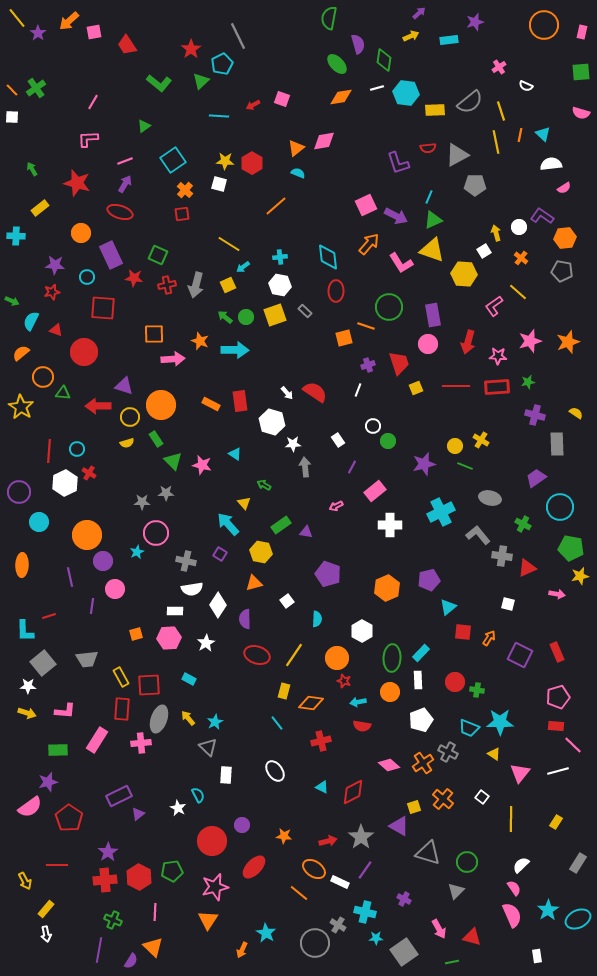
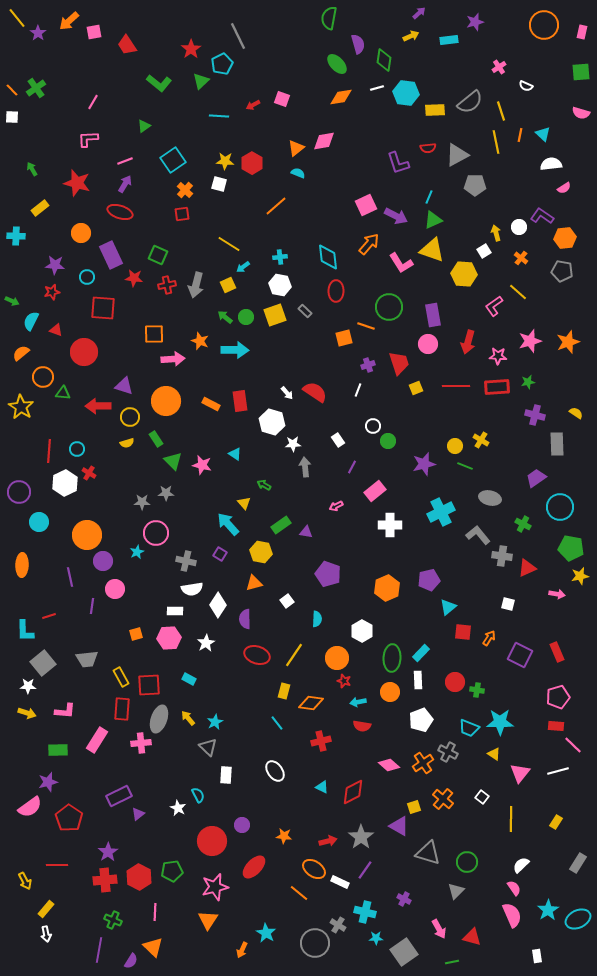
orange circle at (161, 405): moved 5 px right, 4 px up
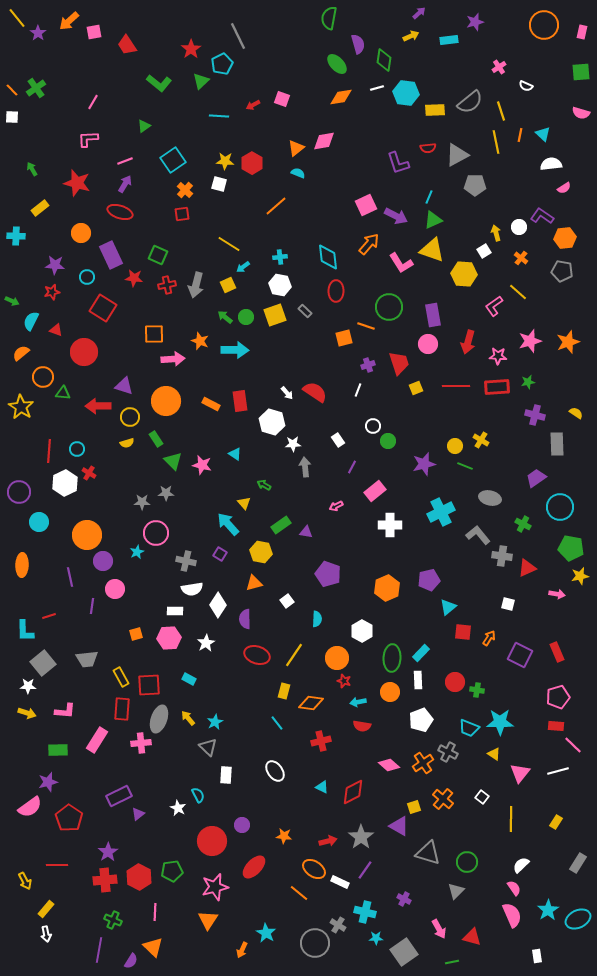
red square at (103, 308): rotated 28 degrees clockwise
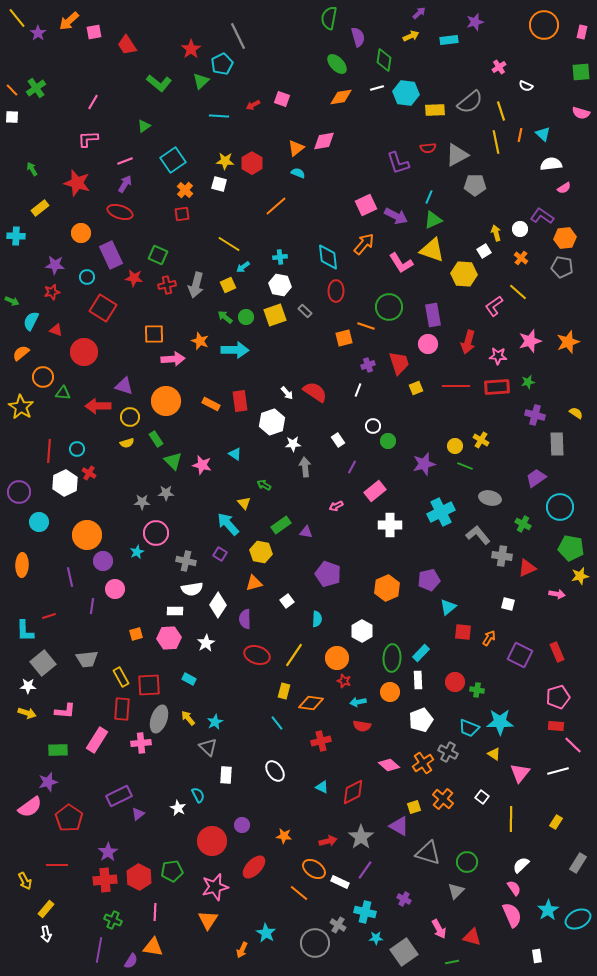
purple semicircle at (358, 44): moved 7 px up
white circle at (519, 227): moved 1 px right, 2 px down
orange arrow at (369, 244): moved 5 px left
gray pentagon at (562, 271): moved 4 px up
white hexagon at (272, 422): rotated 25 degrees clockwise
orange triangle at (153, 947): rotated 35 degrees counterclockwise
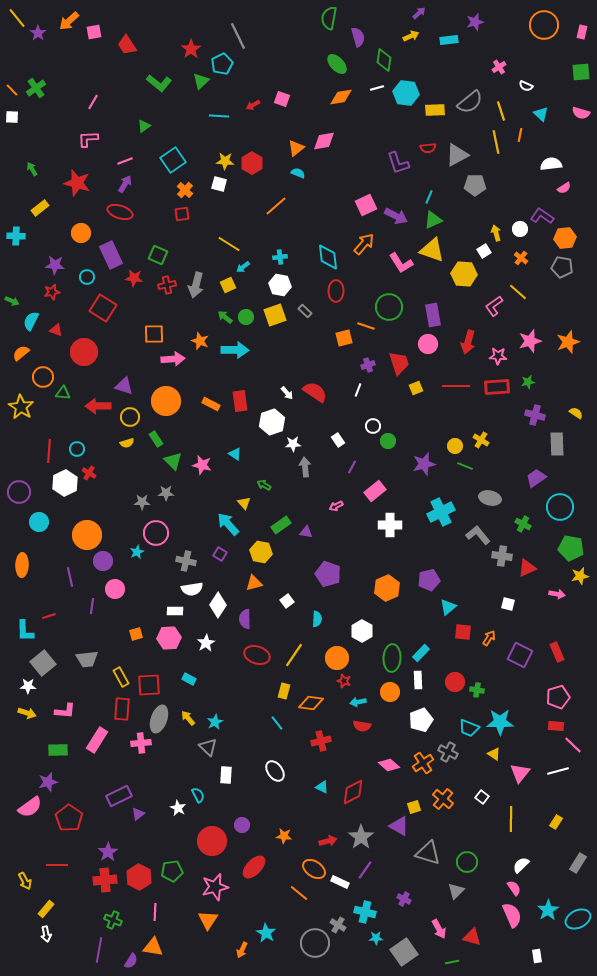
cyan triangle at (543, 134): moved 2 px left, 20 px up
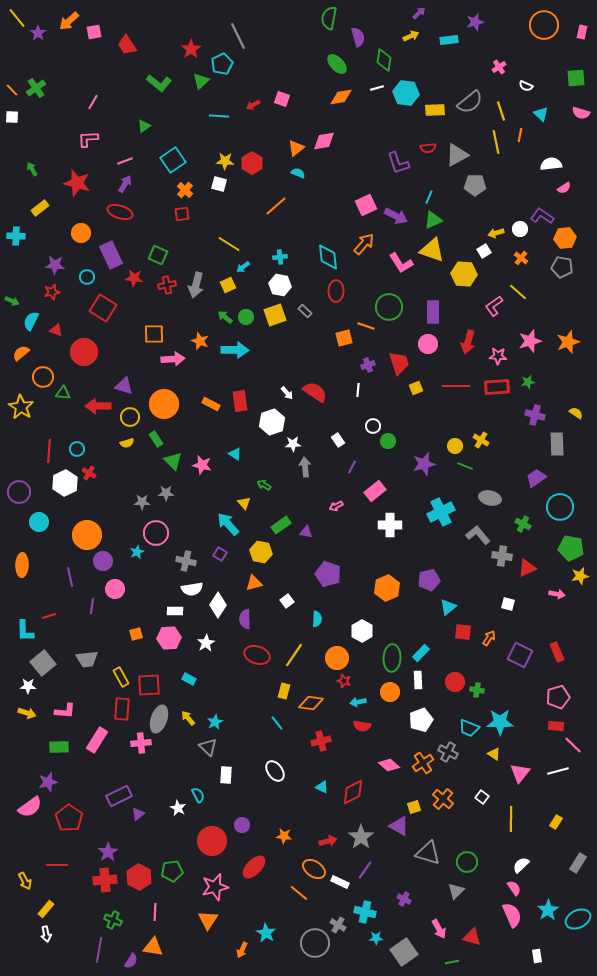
green square at (581, 72): moved 5 px left, 6 px down
yellow arrow at (496, 233): rotated 91 degrees counterclockwise
purple rectangle at (433, 315): moved 3 px up; rotated 10 degrees clockwise
white line at (358, 390): rotated 16 degrees counterclockwise
orange circle at (166, 401): moved 2 px left, 3 px down
green rectangle at (58, 750): moved 1 px right, 3 px up
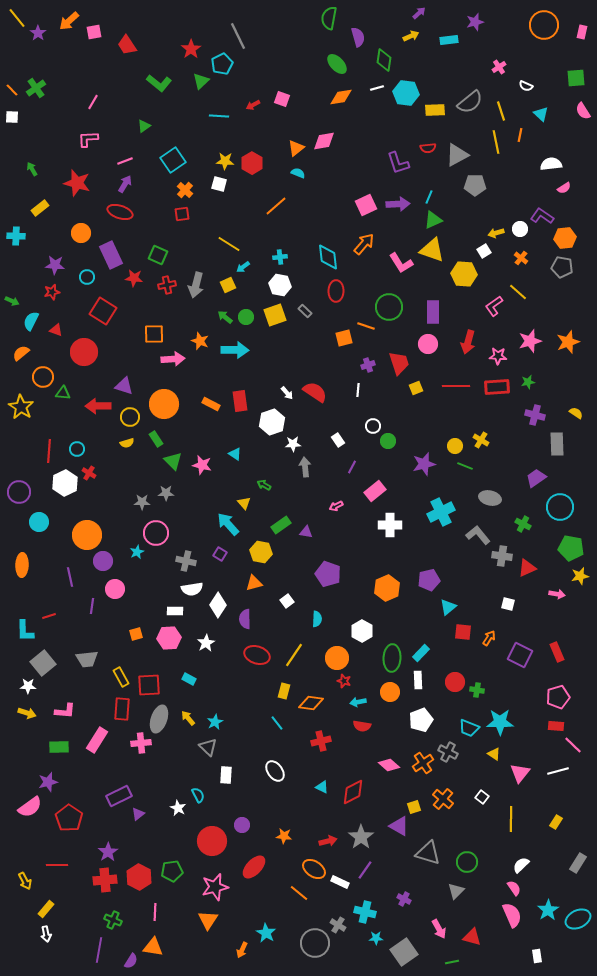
pink semicircle at (581, 113): moved 2 px right, 2 px up; rotated 42 degrees clockwise
purple arrow at (396, 216): moved 2 px right, 12 px up; rotated 30 degrees counterclockwise
red square at (103, 308): moved 3 px down
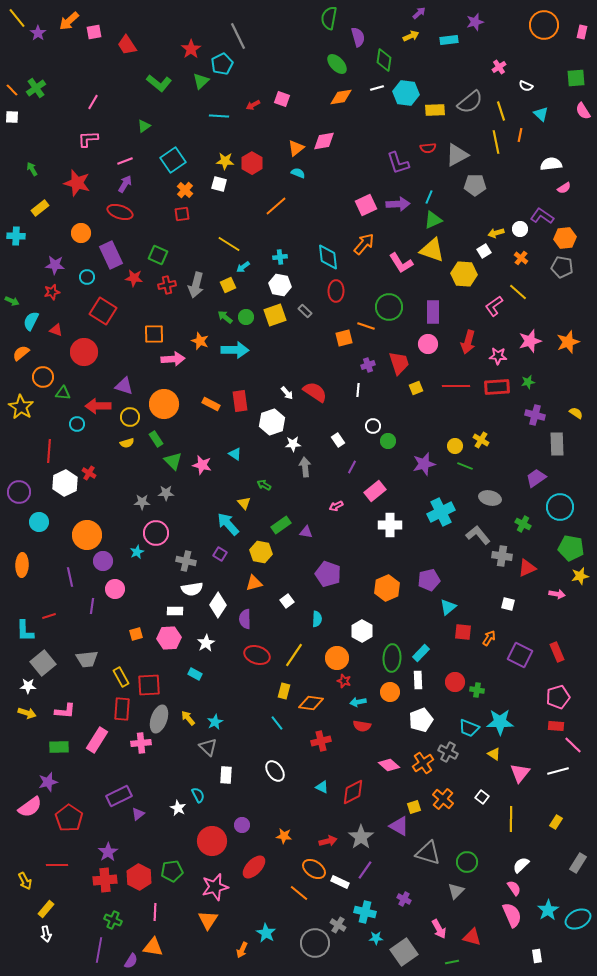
cyan circle at (77, 449): moved 25 px up
cyan rectangle at (189, 679): moved 6 px right, 5 px up
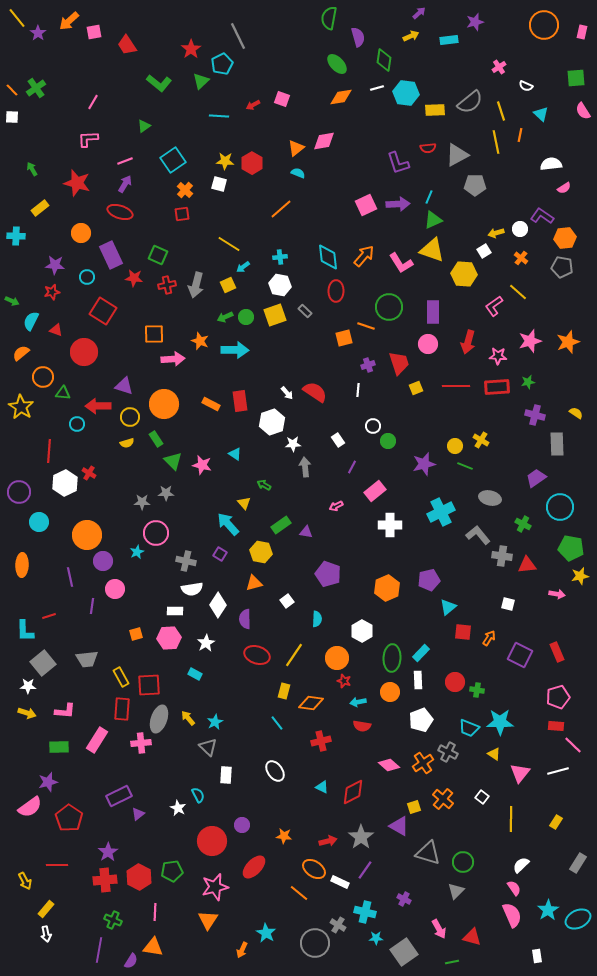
orange line at (276, 206): moved 5 px right, 3 px down
orange arrow at (364, 244): moved 12 px down
green arrow at (225, 317): rotated 63 degrees counterclockwise
red triangle at (527, 568): moved 3 px up; rotated 18 degrees clockwise
green circle at (467, 862): moved 4 px left
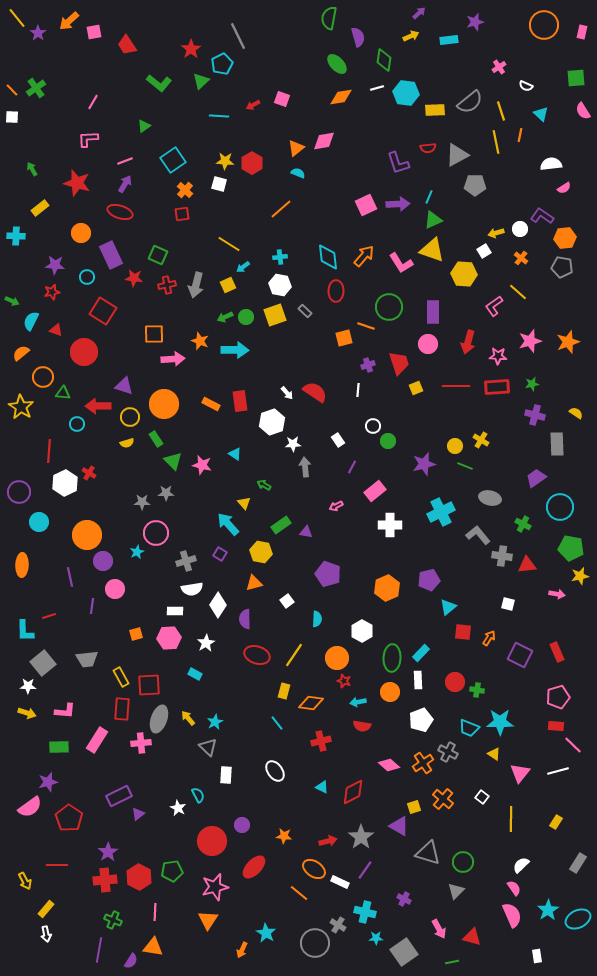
green star at (528, 382): moved 4 px right, 2 px down
gray cross at (186, 561): rotated 30 degrees counterclockwise
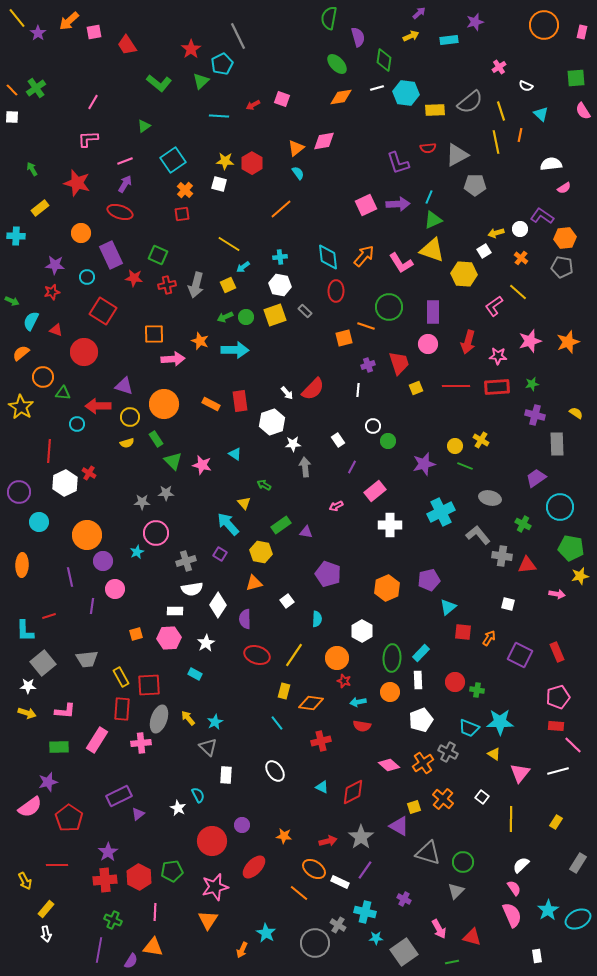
cyan semicircle at (298, 173): rotated 32 degrees clockwise
red semicircle at (315, 392): moved 2 px left, 3 px up; rotated 100 degrees clockwise
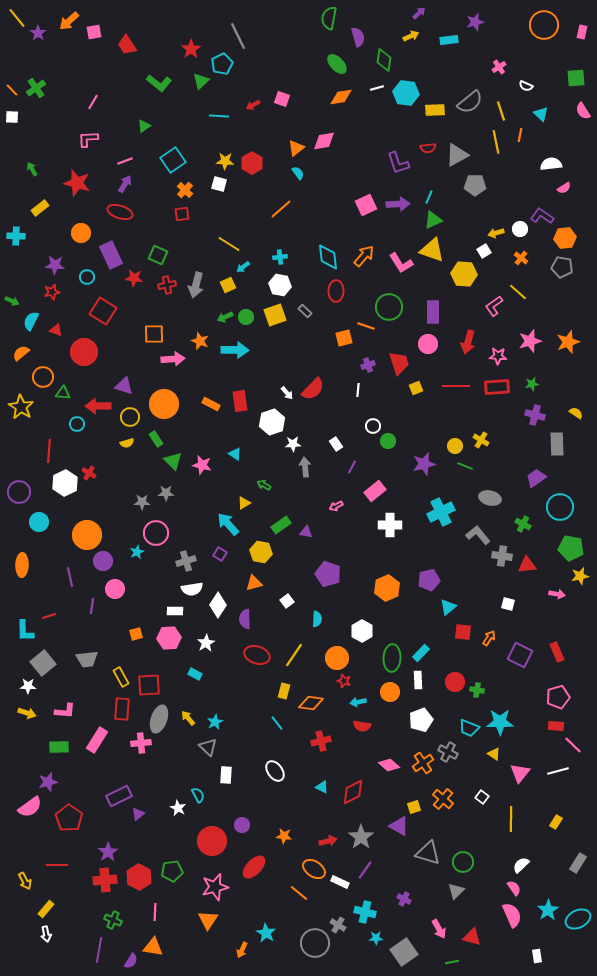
white rectangle at (338, 440): moved 2 px left, 4 px down
yellow triangle at (244, 503): rotated 40 degrees clockwise
